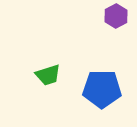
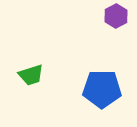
green trapezoid: moved 17 px left
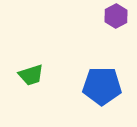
blue pentagon: moved 3 px up
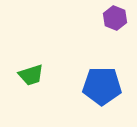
purple hexagon: moved 1 px left, 2 px down; rotated 10 degrees counterclockwise
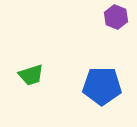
purple hexagon: moved 1 px right, 1 px up
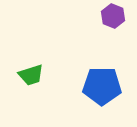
purple hexagon: moved 3 px left, 1 px up
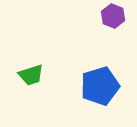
blue pentagon: moved 2 px left; rotated 18 degrees counterclockwise
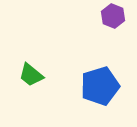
green trapezoid: rotated 56 degrees clockwise
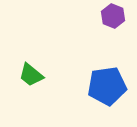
blue pentagon: moved 7 px right; rotated 9 degrees clockwise
